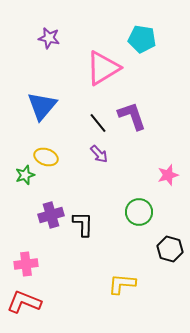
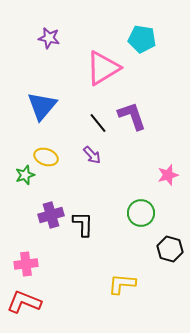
purple arrow: moved 7 px left, 1 px down
green circle: moved 2 px right, 1 px down
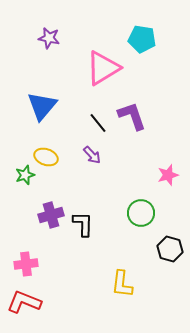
yellow L-shape: rotated 88 degrees counterclockwise
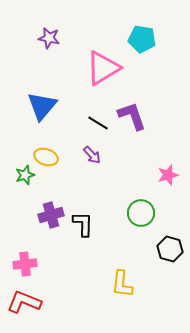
black line: rotated 20 degrees counterclockwise
pink cross: moved 1 px left
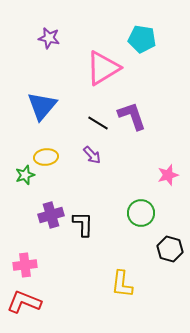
yellow ellipse: rotated 25 degrees counterclockwise
pink cross: moved 1 px down
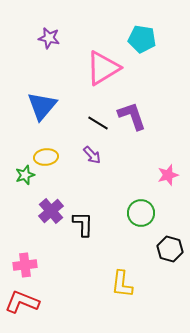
purple cross: moved 4 px up; rotated 25 degrees counterclockwise
red L-shape: moved 2 px left
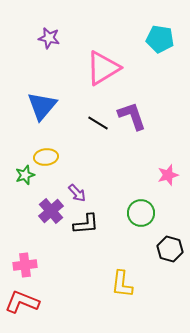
cyan pentagon: moved 18 px right
purple arrow: moved 15 px left, 38 px down
black L-shape: moved 3 px right; rotated 84 degrees clockwise
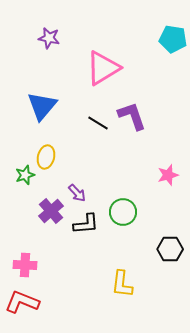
cyan pentagon: moved 13 px right
yellow ellipse: rotated 70 degrees counterclockwise
green circle: moved 18 px left, 1 px up
black hexagon: rotated 15 degrees counterclockwise
pink cross: rotated 10 degrees clockwise
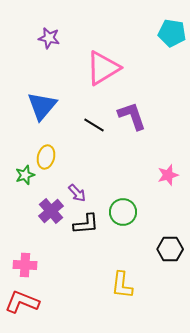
cyan pentagon: moved 1 px left, 6 px up
black line: moved 4 px left, 2 px down
yellow L-shape: moved 1 px down
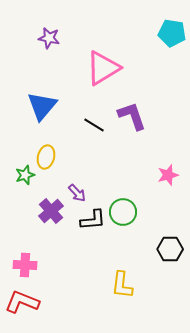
black L-shape: moved 7 px right, 4 px up
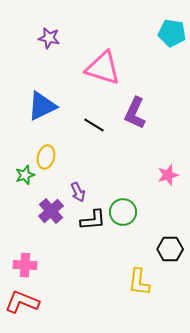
pink triangle: rotated 48 degrees clockwise
blue triangle: rotated 24 degrees clockwise
purple L-shape: moved 3 px right, 3 px up; rotated 136 degrees counterclockwise
purple arrow: moved 1 px right, 1 px up; rotated 18 degrees clockwise
yellow L-shape: moved 17 px right, 3 px up
